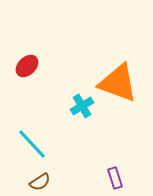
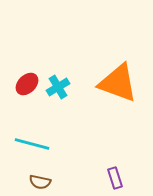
red ellipse: moved 18 px down
cyan cross: moved 24 px left, 19 px up
cyan line: rotated 32 degrees counterclockwise
brown semicircle: rotated 45 degrees clockwise
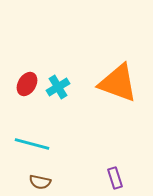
red ellipse: rotated 15 degrees counterclockwise
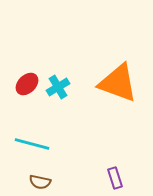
red ellipse: rotated 15 degrees clockwise
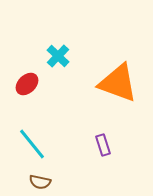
cyan cross: moved 31 px up; rotated 15 degrees counterclockwise
cyan line: rotated 36 degrees clockwise
purple rectangle: moved 12 px left, 33 px up
